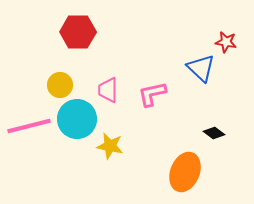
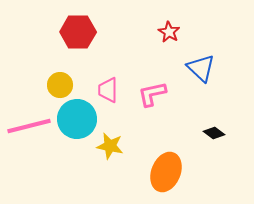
red star: moved 57 px left, 10 px up; rotated 20 degrees clockwise
orange ellipse: moved 19 px left
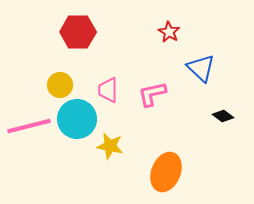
black diamond: moved 9 px right, 17 px up
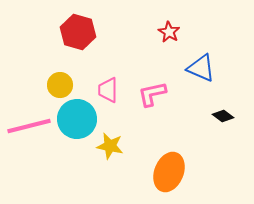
red hexagon: rotated 16 degrees clockwise
blue triangle: rotated 20 degrees counterclockwise
orange ellipse: moved 3 px right
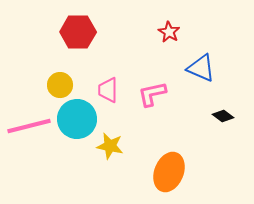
red hexagon: rotated 16 degrees counterclockwise
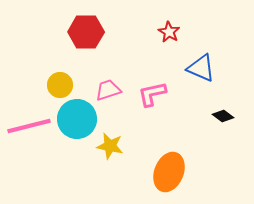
red hexagon: moved 8 px right
pink trapezoid: rotated 72 degrees clockwise
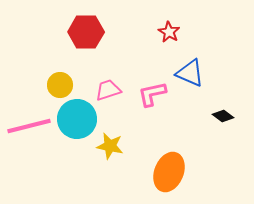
blue triangle: moved 11 px left, 5 px down
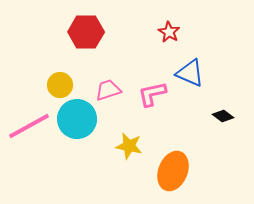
pink line: rotated 15 degrees counterclockwise
yellow star: moved 19 px right
orange ellipse: moved 4 px right, 1 px up
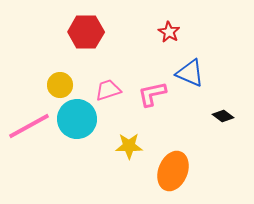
yellow star: rotated 12 degrees counterclockwise
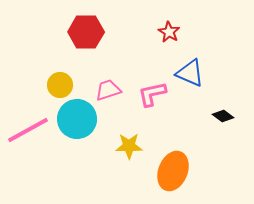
pink line: moved 1 px left, 4 px down
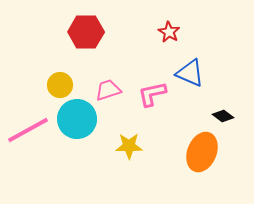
orange ellipse: moved 29 px right, 19 px up
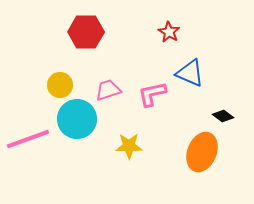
pink line: moved 9 px down; rotated 9 degrees clockwise
